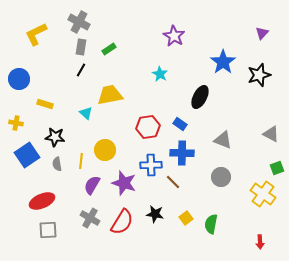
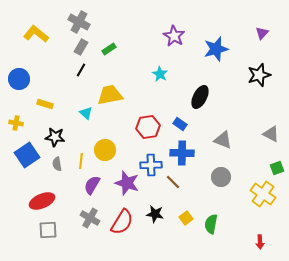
yellow L-shape at (36, 34): rotated 65 degrees clockwise
gray rectangle at (81, 47): rotated 21 degrees clockwise
blue star at (223, 62): moved 7 px left, 13 px up; rotated 20 degrees clockwise
purple star at (124, 183): moved 3 px right
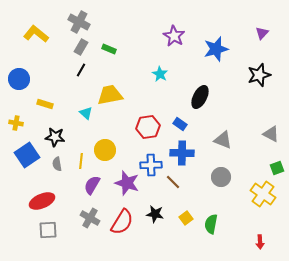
green rectangle at (109, 49): rotated 56 degrees clockwise
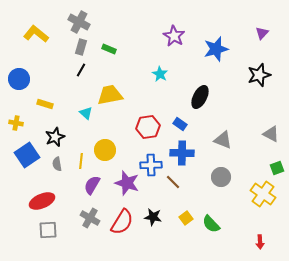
gray rectangle at (81, 47): rotated 14 degrees counterclockwise
black star at (55, 137): rotated 30 degrees counterclockwise
black star at (155, 214): moved 2 px left, 3 px down
green semicircle at (211, 224): rotated 54 degrees counterclockwise
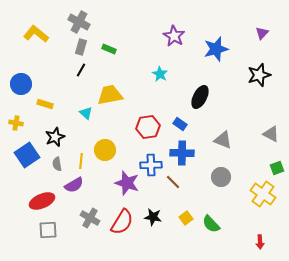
blue circle at (19, 79): moved 2 px right, 5 px down
purple semicircle at (92, 185): moved 18 px left; rotated 150 degrees counterclockwise
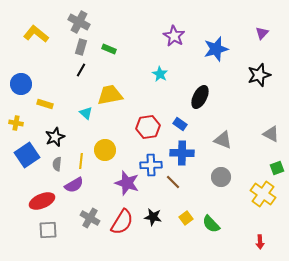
gray semicircle at (57, 164): rotated 16 degrees clockwise
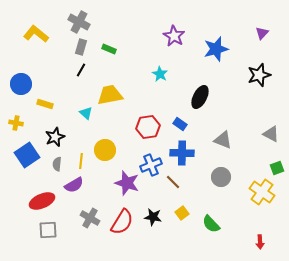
blue cross at (151, 165): rotated 20 degrees counterclockwise
yellow cross at (263, 194): moved 1 px left, 2 px up
yellow square at (186, 218): moved 4 px left, 5 px up
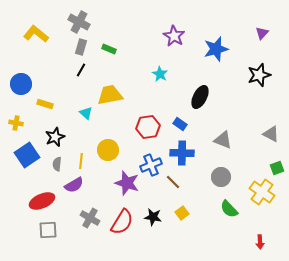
yellow circle at (105, 150): moved 3 px right
green semicircle at (211, 224): moved 18 px right, 15 px up
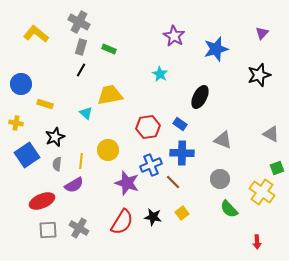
gray circle at (221, 177): moved 1 px left, 2 px down
gray cross at (90, 218): moved 11 px left, 10 px down
red arrow at (260, 242): moved 3 px left
